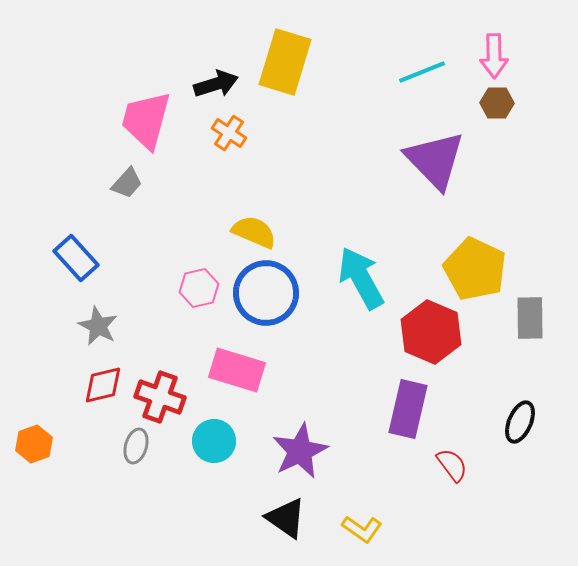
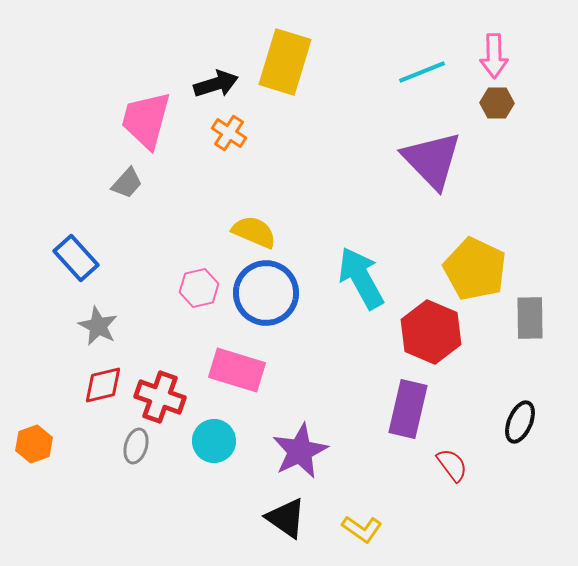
purple triangle: moved 3 px left
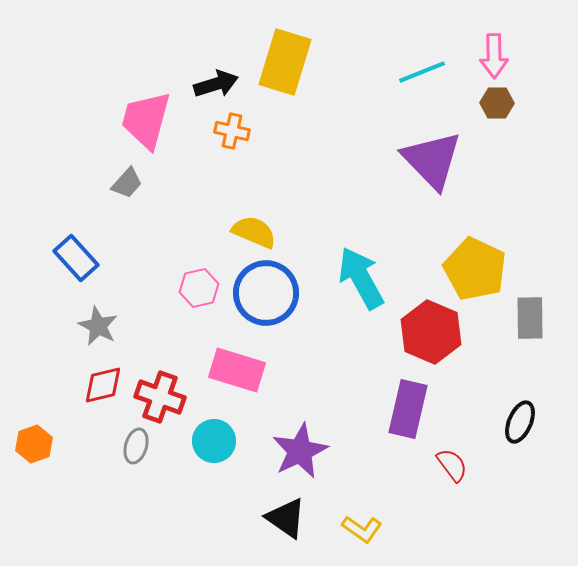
orange cross: moved 3 px right, 2 px up; rotated 20 degrees counterclockwise
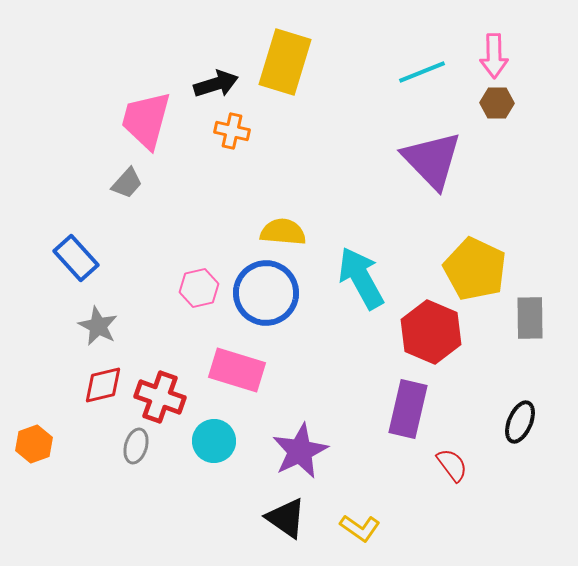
yellow semicircle: moved 29 px right; rotated 18 degrees counterclockwise
yellow L-shape: moved 2 px left, 1 px up
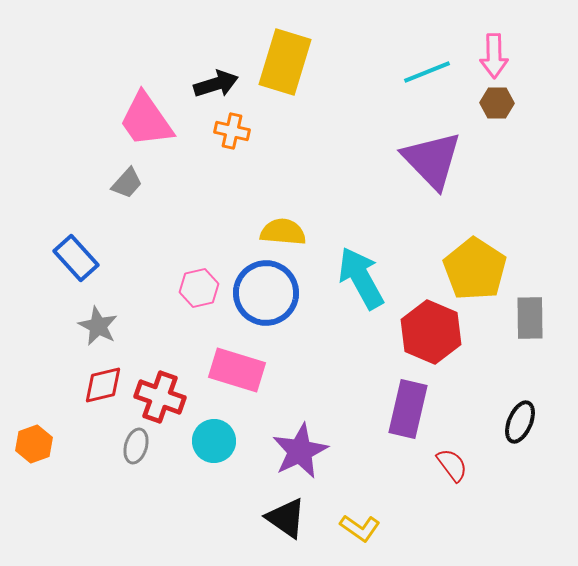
cyan line: moved 5 px right
pink trapezoid: rotated 50 degrees counterclockwise
yellow pentagon: rotated 8 degrees clockwise
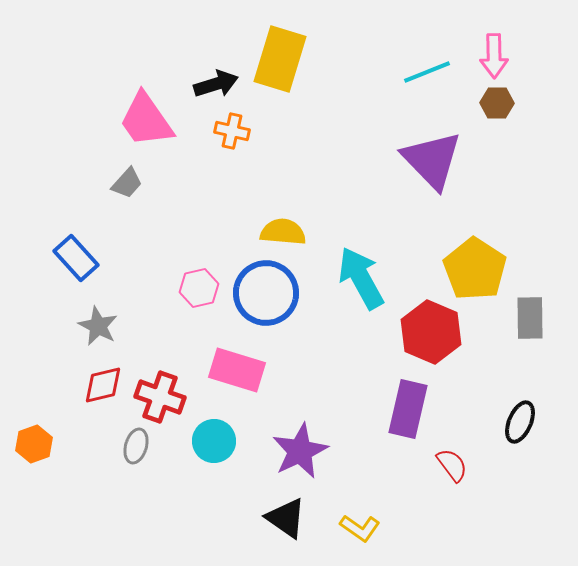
yellow rectangle: moved 5 px left, 3 px up
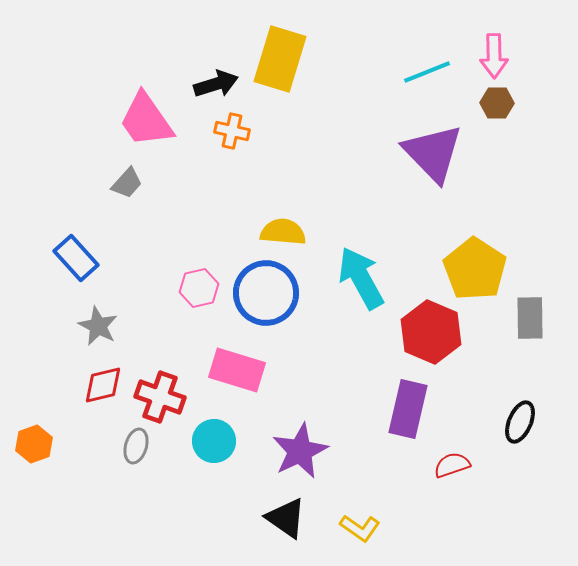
purple triangle: moved 1 px right, 7 px up
red semicircle: rotated 72 degrees counterclockwise
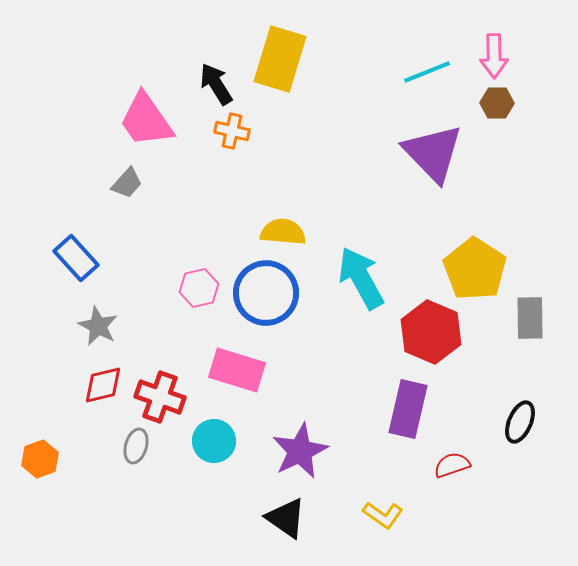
black arrow: rotated 105 degrees counterclockwise
orange hexagon: moved 6 px right, 15 px down
yellow L-shape: moved 23 px right, 13 px up
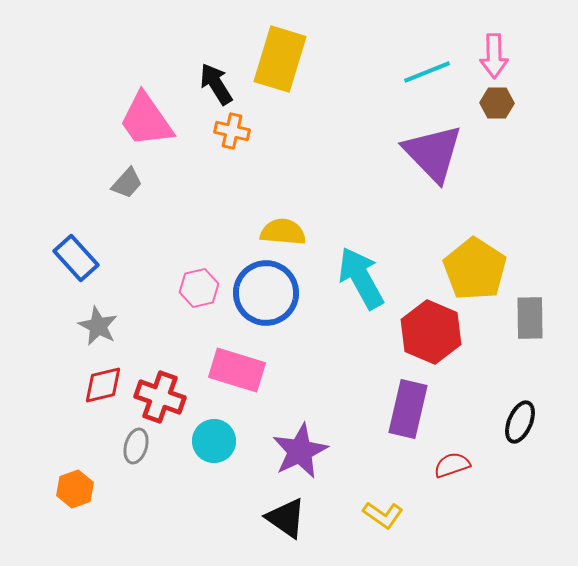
orange hexagon: moved 35 px right, 30 px down
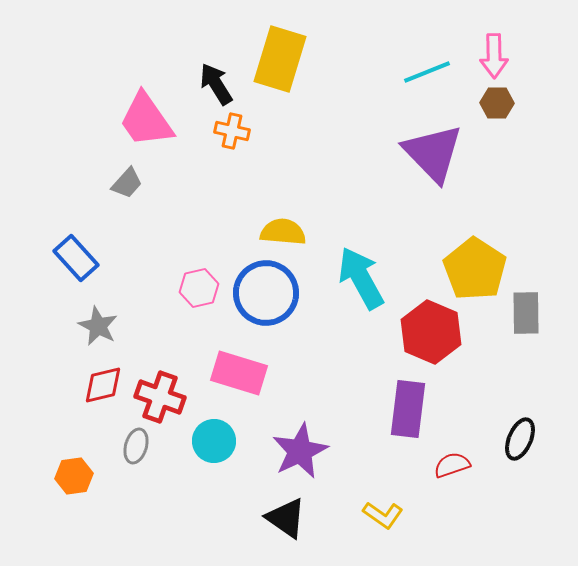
gray rectangle: moved 4 px left, 5 px up
pink rectangle: moved 2 px right, 3 px down
purple rectangle: rotated 6 degrees counterclockwise
black ellipse: moved 17 px down
orange hexagon: moved 1 px left, 13 px up; rotated 12 degrees clockwise
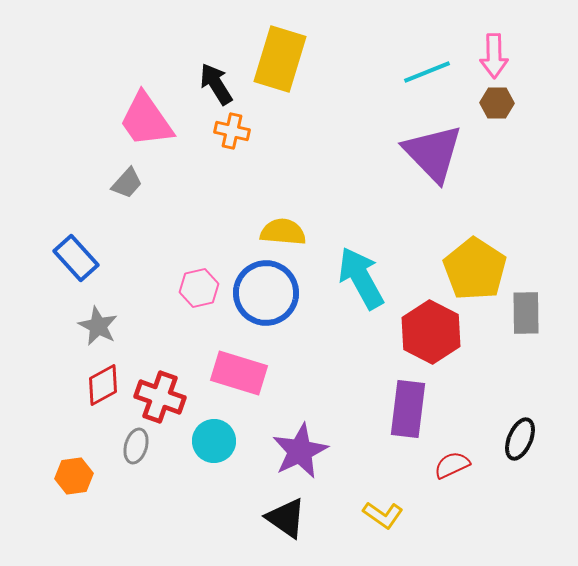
red hexagon: rotated 4 degrees clockwise
red diamond: rotated 15 degrees counterclockwise
red semicircle: rotated 6 degrees counterclockwise
